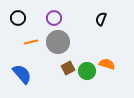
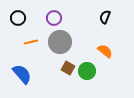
black semicircle: moved 4 px right, 2 px up
gray circle: moved 2 px right
orange semicircle: moved 2 px left, 13 px up; rotated 21 degrees clockwise
brown square: rotated 32 degrees counterclockwise
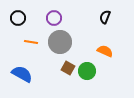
orange line: rotated 24 degrees clockwise
orange semicircle: rotated 14 degrees counterclockwise
blue semicircle: rotated 20 degrees counterclockwise
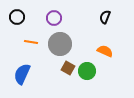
black circle: moved 1 px left, 1 px up
gray circle: moved 2 px down
blue semicircle: rotated 95 degrees counterclockwise
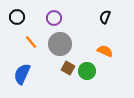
orange line: rotated 40 degrees clockwise
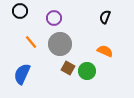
black circle: moved 3 px right, 6 px up
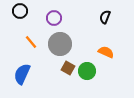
orange semicircle: moved 1 px right, 1 px down
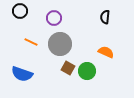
black semicircle: rotated 16 degrees counterclockwise
orange line: rotated 24 degrees counterclockwise
blue semicircle: rotated 95 degrees counterclockwise
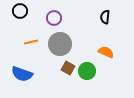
orange line: rotated 40 degrees counterclockwise
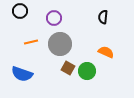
black semicircle: moved 2 px left
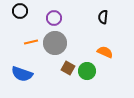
gray circle: moved 5 px left, 1 px up
orange semicircle: moved 1 px left
